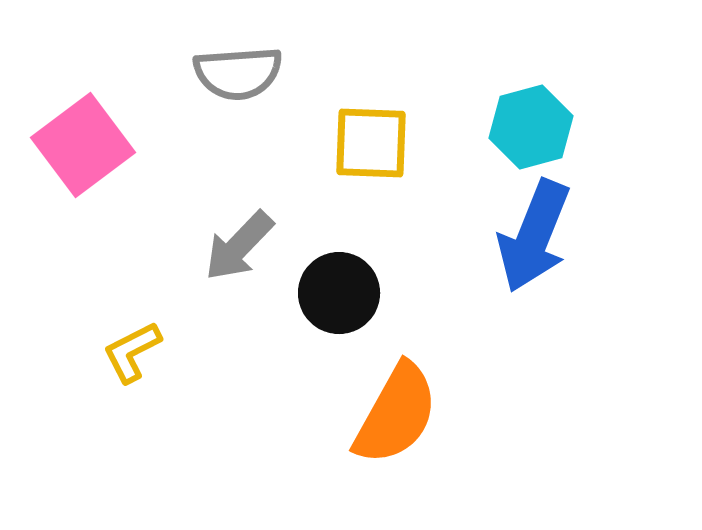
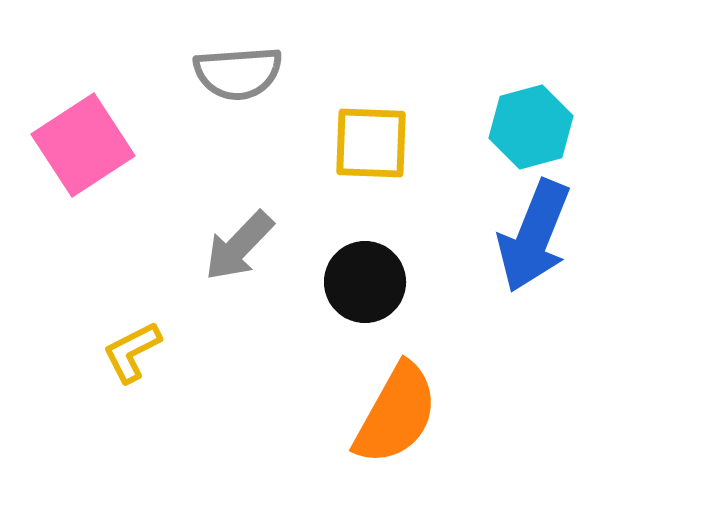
pink square: rotated 4 degrees clockwise
black circle: moved 26 px right, 11 px up
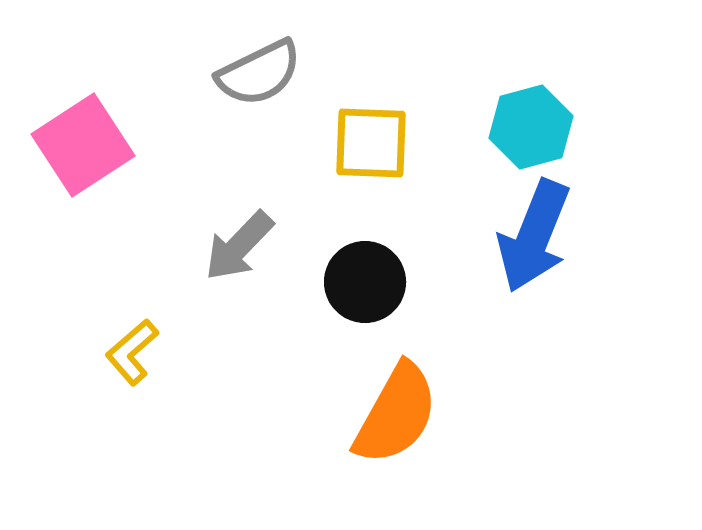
gray semicircle: moved 21 px right; rotated 22 degrees counterclockwise
yellow L-shape: rotated 14 degrees counterclockwise
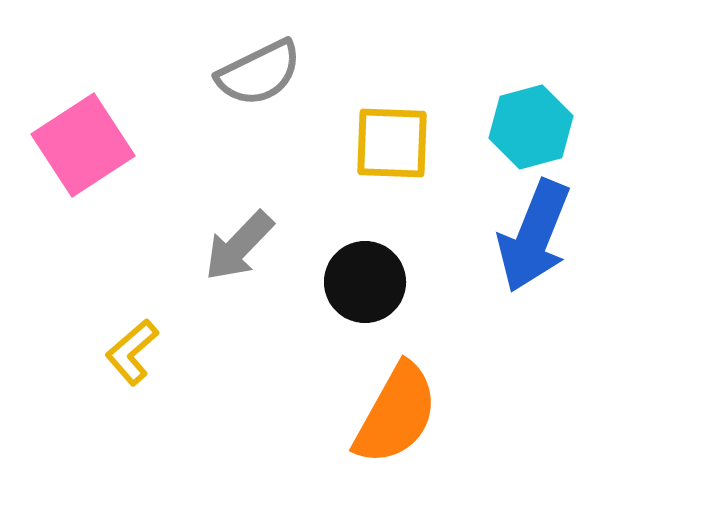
yellow square: moved 21 px right
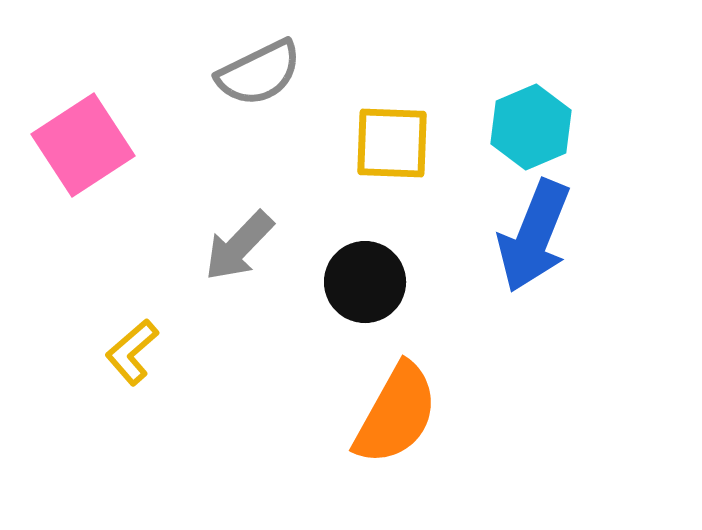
cyan hexagon: rotated 8 degrees counterclockwise
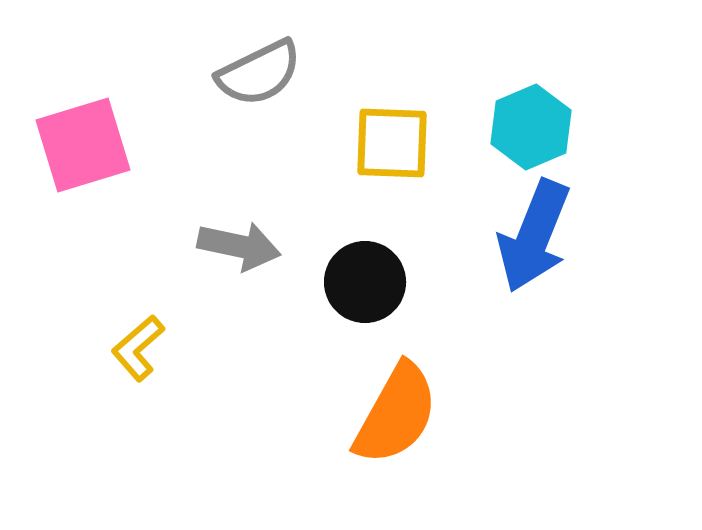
pink square: rotated 16 degrees clockwise
gray arrow: rotated 122 degrees counterclockwise
yellow L-shape: moved 6 px right, 4 px up
